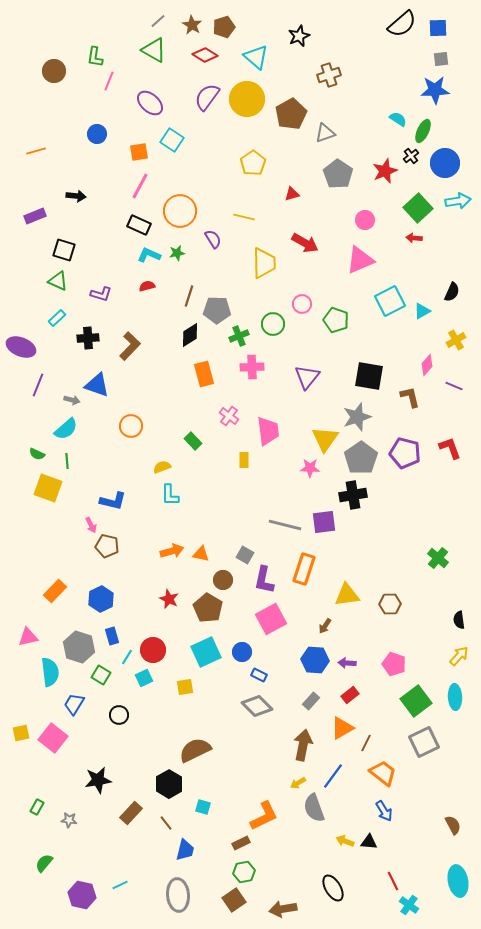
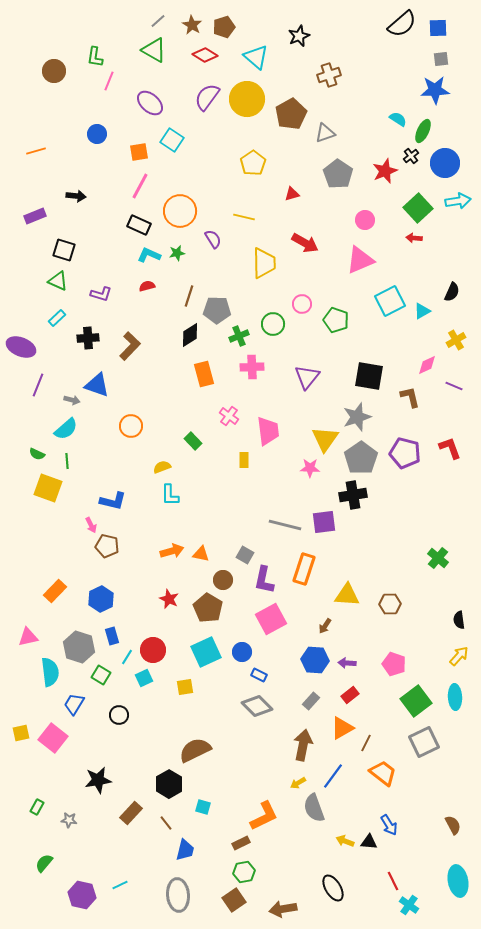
pink diamond at (427, 365): rotated 25 degrees clockwise
yellow triangle at (347, 595): rotated 12 degrees clockwise
blue arrow at (384, 811): moved 5 px right, 14 px down
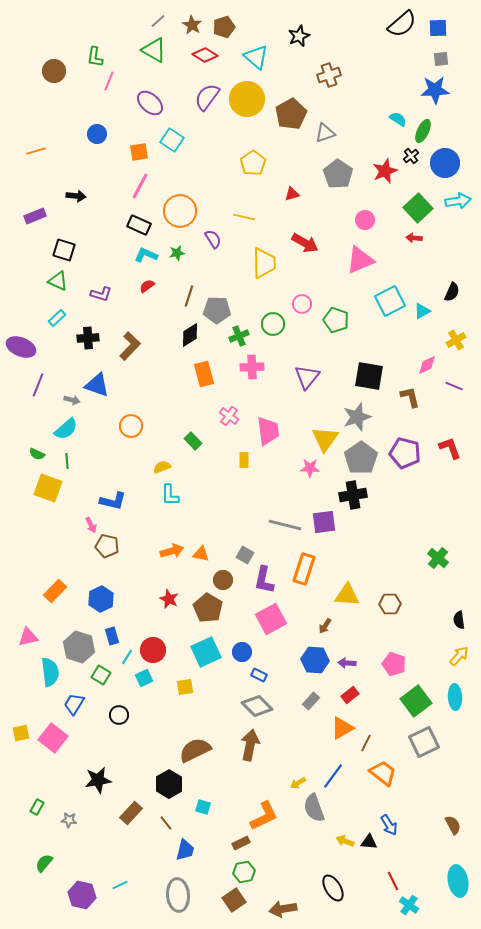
cyan L-shape at (149, 255): moved 3 px left
red semicircle at (147, 286): rotated 21 degrees counterclockwise
brown arrow at (303, 745): moved 53 px left
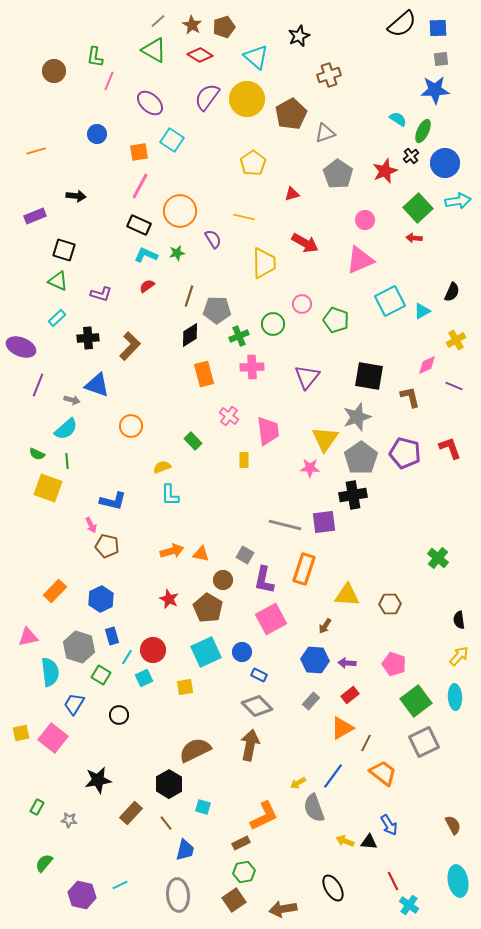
red diamond at (205, 55): moved 5 px left
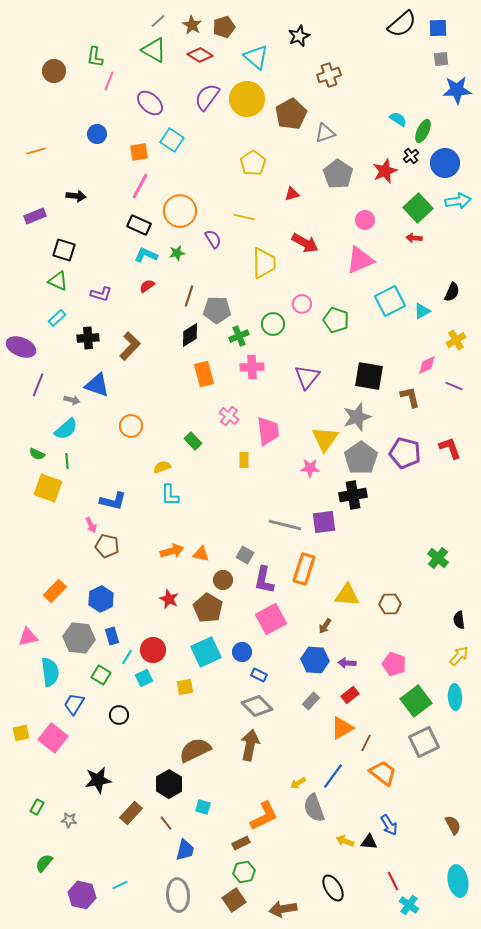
blue star at (435, 90): moved 22 px right
gray hexagon at (79, 647): moved 9 px up; rotated 12 degrees counterclockwise
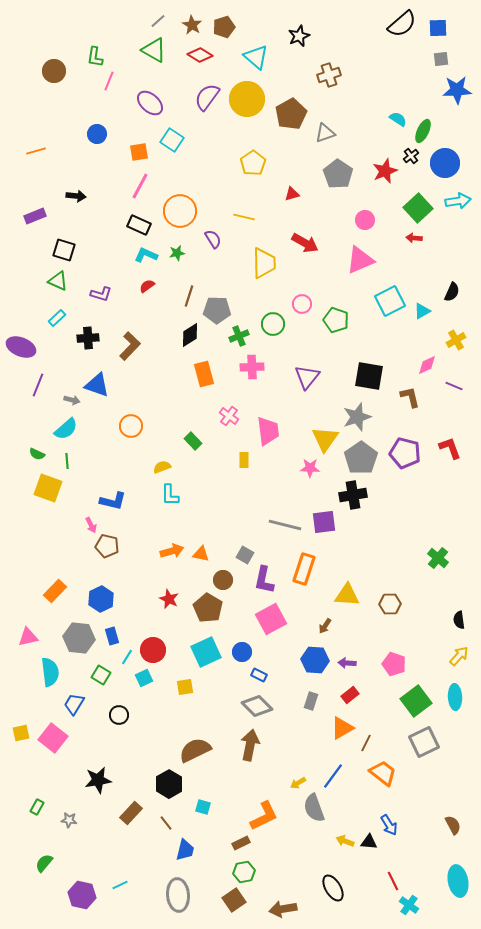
gray rectangle at (311, 701): rotated 24 degrees counterclockwise
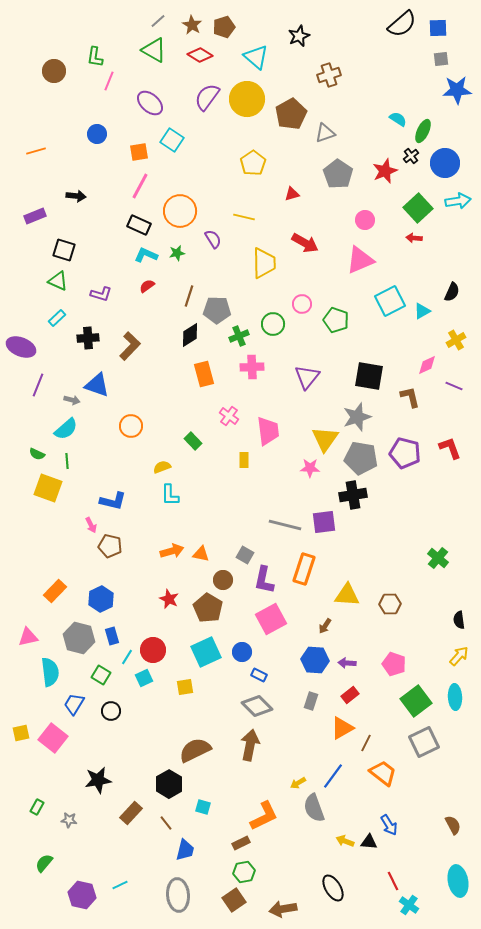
gray pentagon at (361, 458): rotated 28 degrees counterclockwise
brown pentagon at (107, 546): moved 3 px right
gray hexagon at (79, 638): rotated 8 degrees clockwise
black circle at (119, 715): moved 8 px left, 4 px up
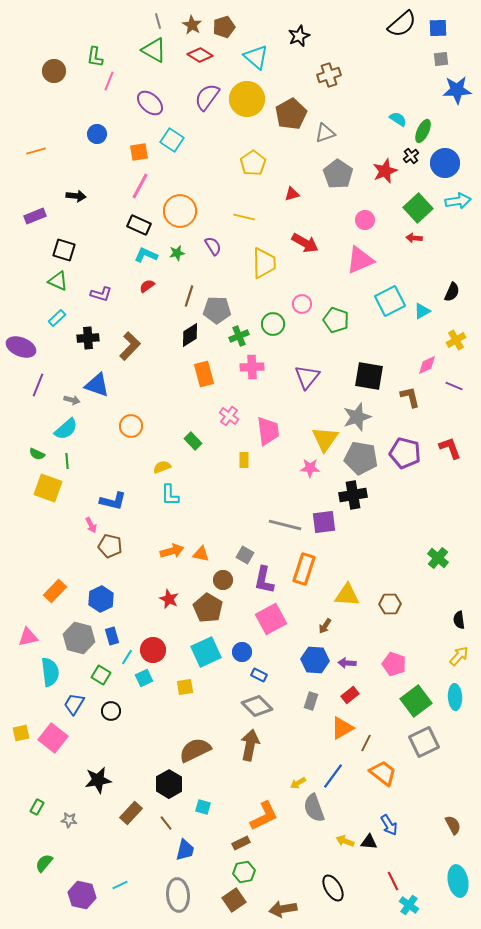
gray line at (158, 21): rotated 63 degrees counterclockwise
purple semicircle at (213, 239): moved 7 px down
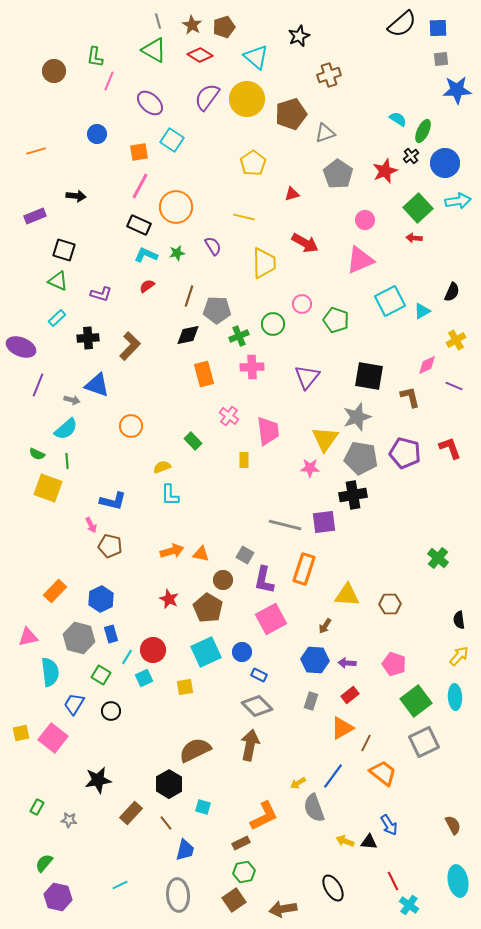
brown pentagon at (291, 114): rotated 12 degrees clockwise
orange circle at (180, 211): moved 4 px left, 4 px up
black diamond at (190, 335): moved 2 px left; rotated 20 degrees clockwise
blue rectangle at (112, 636): moved 1 px left, 2 px up
purple hexagon at (82, 895): moved 24 px left, 2 px down
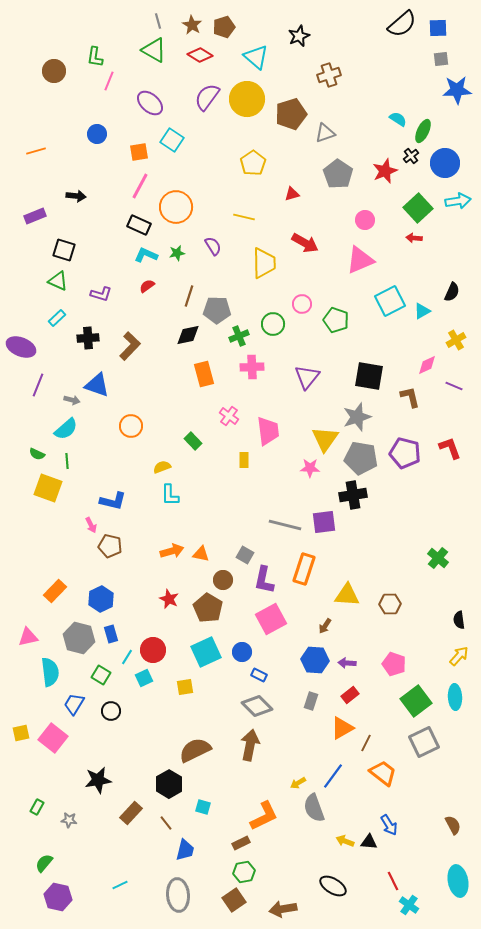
black ellipse at (333, 888): moved 2 px up; rotated 28 degrees counterclockwise
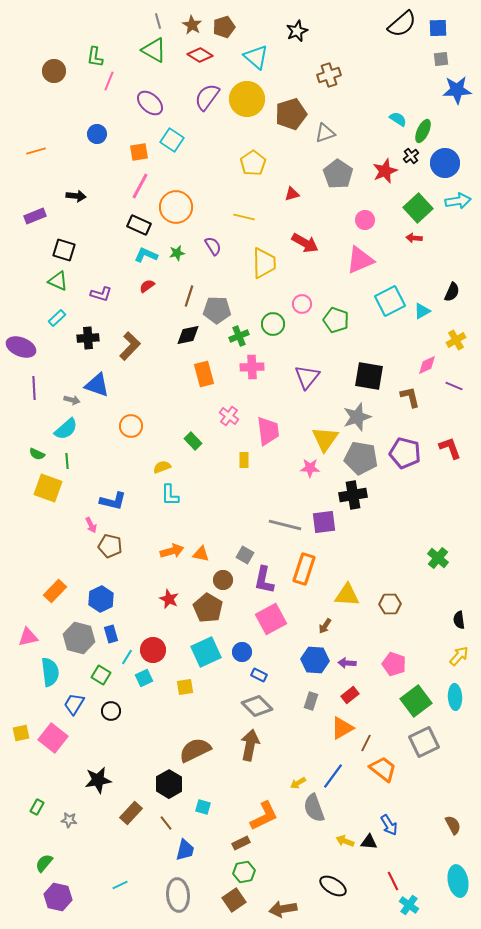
black star at (299, 36): moved 2 px left, 5 px up
purple line at (38, 385): moved 4 px left, 3 px down; rotated 25 degrees counterclockwise
orange trapezoid at (383, 773): moved 4 px up
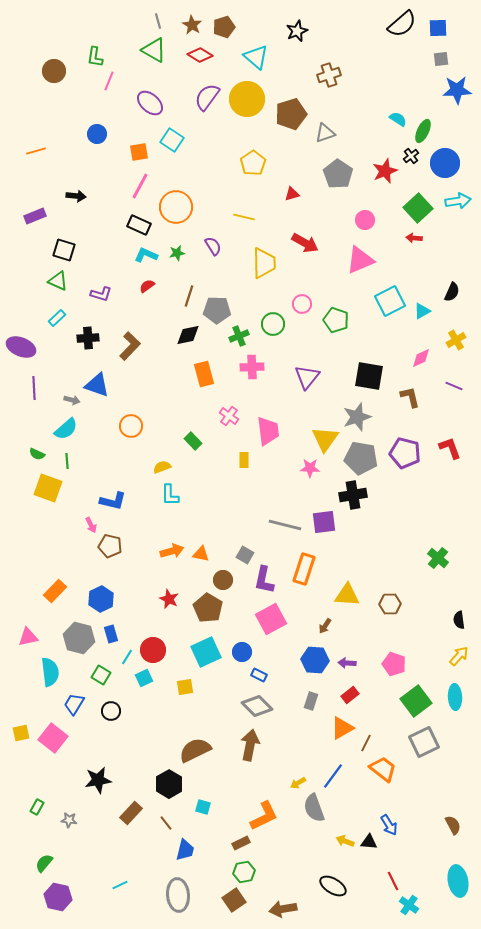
pink diamond at (427, 365): moved 6 px left, 7 px up
